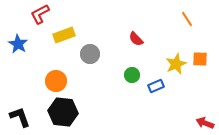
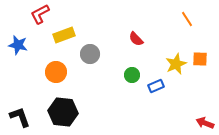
blue star: moved 1 px down; rotated 18 degrees counterclockwise
orange circle: moved 9 px up
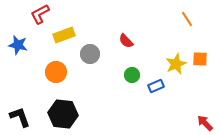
red semicircle: moved 10 px left, 2 px down
black hexagon: moved 2 px down
red arrow: rotated 24 degrees clockwise
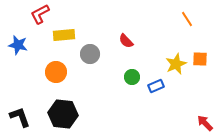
yellow rectangle: rotated 15 degrees clockwise
green circle: moved 2 px down
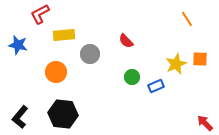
black L-shape: rotated 120 degrees counterclockwise
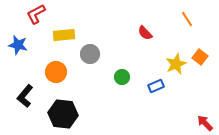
red L-shape: moved 4 px left
red semicircle: moved 19 px right, 8 px up
orange square: moved 2 px up; rotated 35 degrees clockwise
green circle: moved 10 px left
black L-shape: moved 5 px right, 21 px up
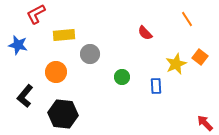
blue rectangle: rotated 70 degrees counterclockwise
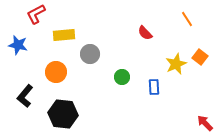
blue rectangle: moved 2 px left, 1 px down
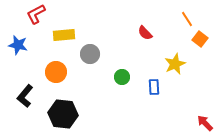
orange square: moved 18 px up
yellow star: moved 1 px left
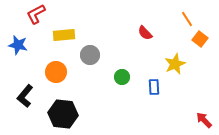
gray circle: moved 1 px down
red arrow: moved 1 px left, 3 px up
